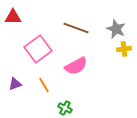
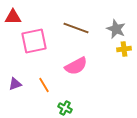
pink square: moved 4 px left, 8 px up; rotated 24 degrees clockwise
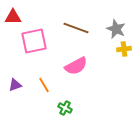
purple triangle: moved 1 px down
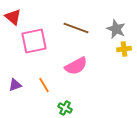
red triangle: rotated 42 degrees clockwise
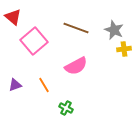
gray star: moved 2 px left, 1 px down
pink square: rotated 28 degrees counterclockwise
green cross: moved 1 px right
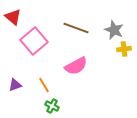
green cross: moved 14 px left, 2 px up
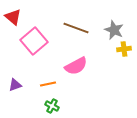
orange line: moved 4 px right, 1 px up; rotated 70 degrees counterclockwise
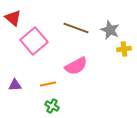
red triangle: moved 1 px down
gray star: moved 4 px left
purple triangle: rotated 16 degrees clockwise
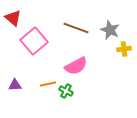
green cross: moved 14 px right, 15 px up
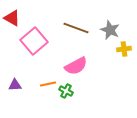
red triangle: moved 1 px left; rotated 12 degrees counterclockwise
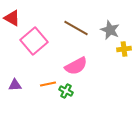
brown line: rotated 10 degrees clockwise
